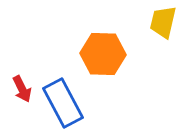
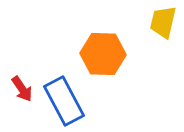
red arrow: rotated 8 degrees counterclockwise
blue rectangle: moved 1 px right, 2 px up
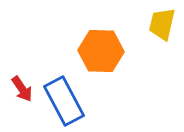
yellow trapezoid: moved 1 px left, 2 px down
orange hexagon: moved 2 px left, 3 px up
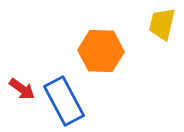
red arrow: rotated 20 degrees counterclockwise
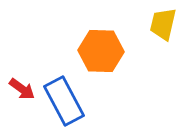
yellow trapezoid: moved 1 px right
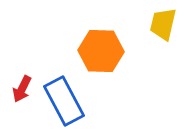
red arrow: rotated 80 degrees clockwise
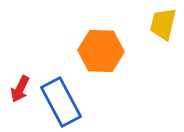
red arrow: moved 2 px left
blue rectangle: moved 3 px left, 1 px down
